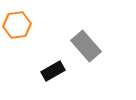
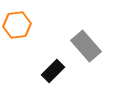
black rectangle: rotated 15 degrees counterclockwise
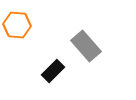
orange hexagon: rotated 12 degrees clockwise
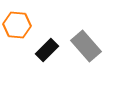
black rectangle: moved 6 px left, 21 px up
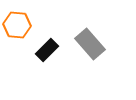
gray rectangle: moved 4 px right, 2 px up
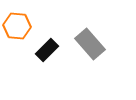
orange hexagon: moved 1 px down
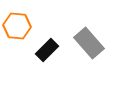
gray rectangle: moved 1 px left, 1 px up
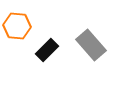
gray rectangle: moved 2 px right, 2 px down
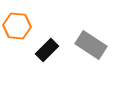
gray rectangle: rotated 16 degrees counterclockwise
